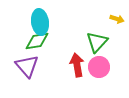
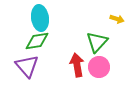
cyan ellipse: moved 4 px up
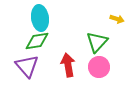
red arrow: moved 9 px left
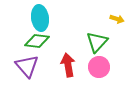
green diamond: rotated 15 degrees clockwise
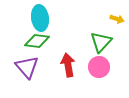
green triangle: moved 4 px right
purple triangle: moved 1 px down
